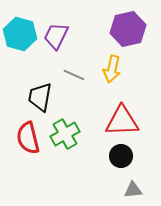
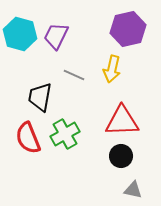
red semicircle: rotated 8 degrees counterclockwise
gray triangle: rotated 18 degrees clockwise
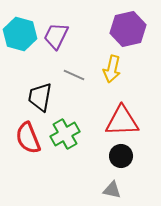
gray triangle: moved 21 px left
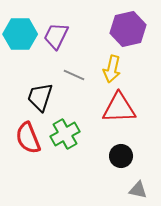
cyan hexagon: rotated 16 degrees counterclockwise
black trapezoid: rotated 8 degrees clockwise
red triangle: moved 3 px left, 13 px up
gray triangle: moved 26 px right
